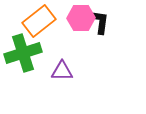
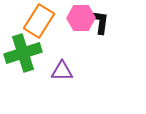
orange rectangle: rotated 20 degrees counterclockwise
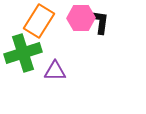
purple triangle: moved 7 px left
